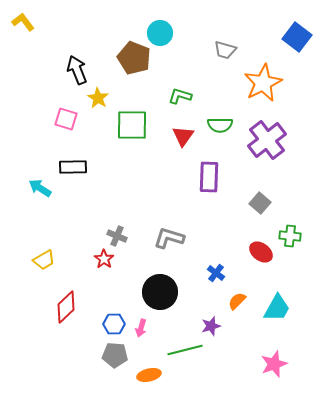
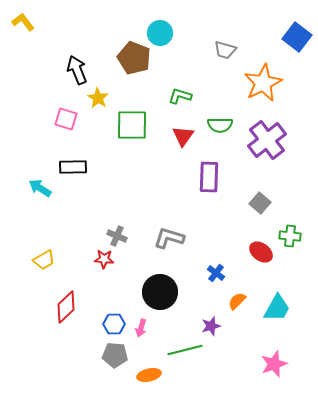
red star: rotated 30 degrees counterclockwise
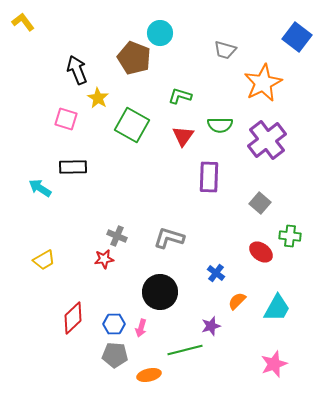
green square: rotated 28 degrees clockwise
red star: rotated 12 degrees counterclockwise
red diamond: moved 7 px right, 11 px down
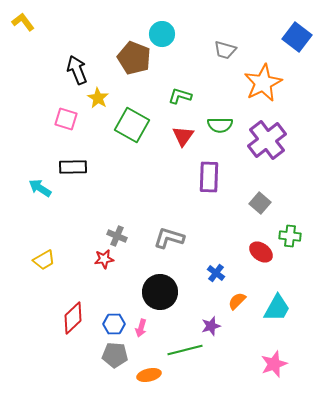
cyan circle: moved 2 px right, 1 px down
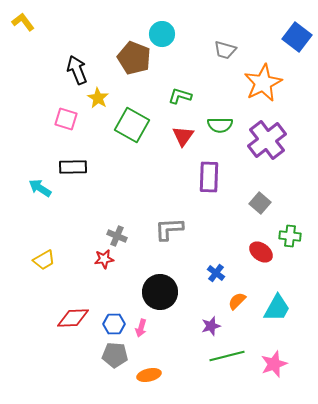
gray L-shape: moved 9 px up; rotated 20 degrees counterclockwise
red diamond: rotated 40 degrees clockwise
green line: moved 42 px right, 6 px down
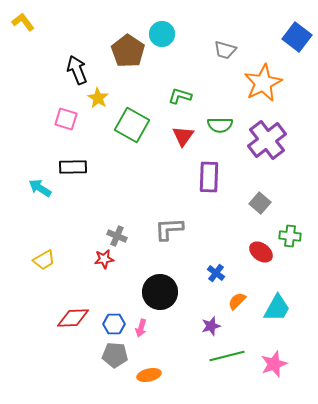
brown pentagon: moved 6 px left, 7 px up; rotated 12 degrees clockwise
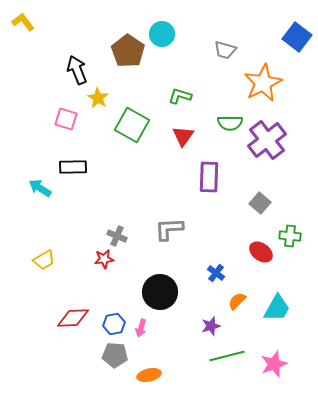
green semicircle: moved 10 px right, 2 px up
blue hexagon: rotated 10 degrees counterclockwise
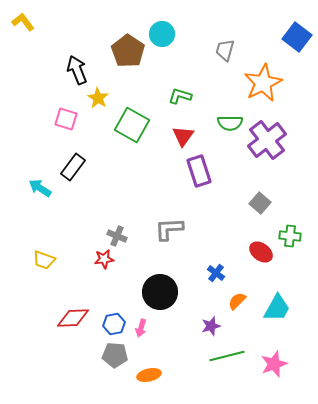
gray trapezoid: rotated 90 degrees clockwise
black rectangle: rotated 52 degrees counterclockwise
purple rectangle: moved 10 px left, 6 px up; rotated 20 degrees counterclockwise
yellow trapezoid: rotated 50 degrees clockwise
